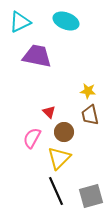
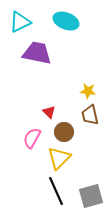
purple trapezoid: moved 3 px up
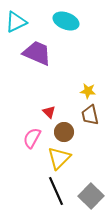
cyan triangle: moved 4 px left
purple trapezoid: rotated 12 degrees clockwise
gray square: rotated 30 degrees counterclockwise
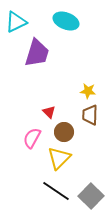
purple trapezoid: rotated 84 degrees clockwise
brown trapezoid: rotated 15 degrees clockwise
black line: rotated 32 degrees counterclockwise
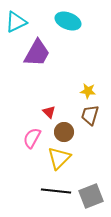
cyan ellipse: moved 2 px right
purple trapezoid: rotated 12 degrees clockwise
brown trapezoid: rotated 15 degrees clockwise
black line: rotated 28 degrees counterclockwise
gray square: rotated 25 degrees clockwise
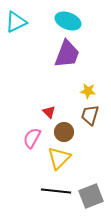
purple trapezoid: moved 30 px right, 1 px down; rotated 8 degrees counterclockwise
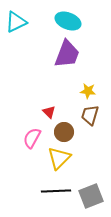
black line: rotated 8 degrees counterclockwise
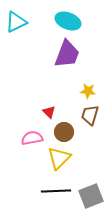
pink semicircle: rotated 50 degrees clockwise
